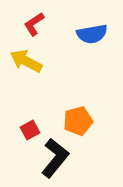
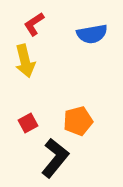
yellow arrow: moved 1 px left; rotated 132 degrees counterclockwise
red square: moved 2 px left, 7 px up
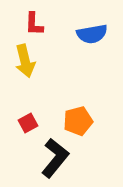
red L-shape: rotated 55 degrees counterclockwise
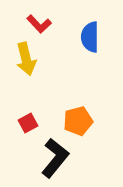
red L-shape: moved 5 px right; rotated 45 degrees counterclockwise
blue semicircle: moved 2 px left, 3 px down; rotated 100 degrees clockwise
yellow arrow: moved 1 px right, 2 px up
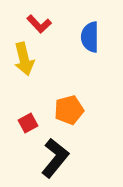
yellow arrow: moved 2 px left
orange pentagon: moved 9 px left, 11 px up
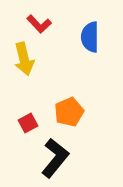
orange pentagon: moved 2 px down; rotated 8 degrees counterclockwise
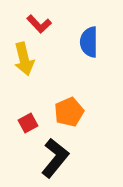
blue semicircle: moved 1 px left, 5 px down
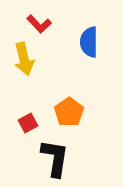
orange pentagon: rotated 12 degrees counterclockwise
black L-shape: rotated 30 degrees counterclockwise
